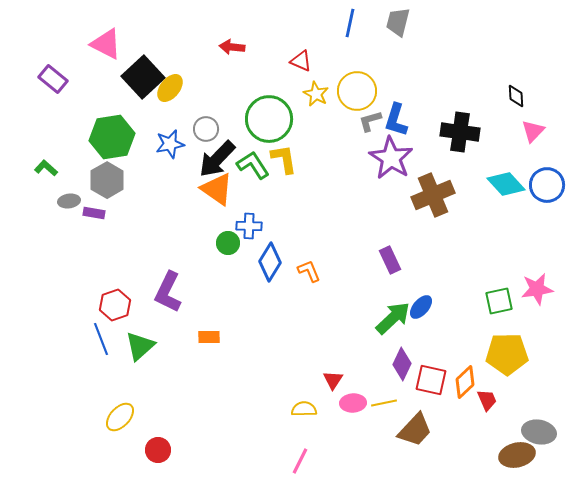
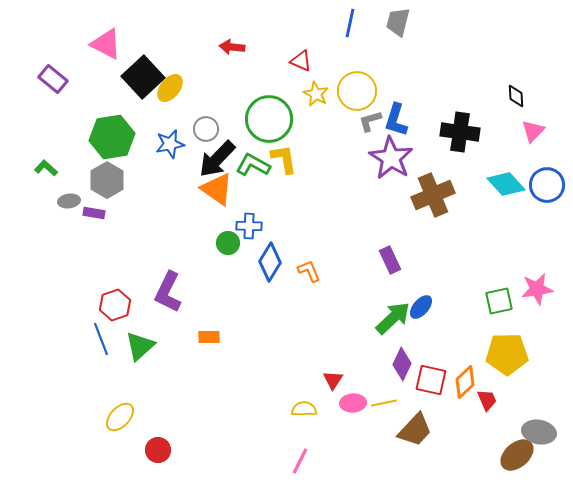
green L-shape at (253, 165): rotated 28 degrees counterclockwise
brown ellipse at (517, 455): rotated 28 degrees counterclockwise
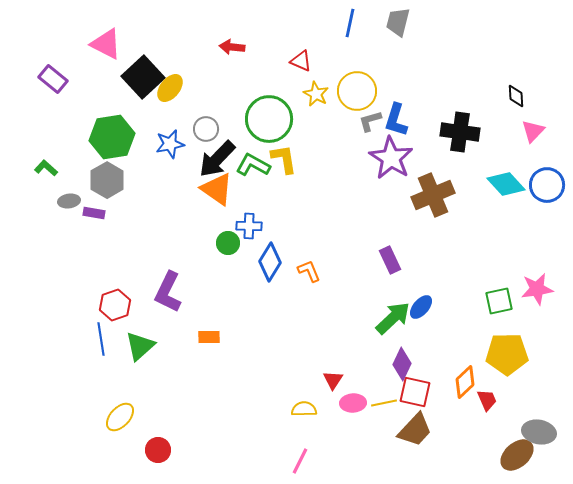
blue line at (101, 339): rotated 12 degrees clockwise
red square at (431, 380): moved 16 px left, 12 px down
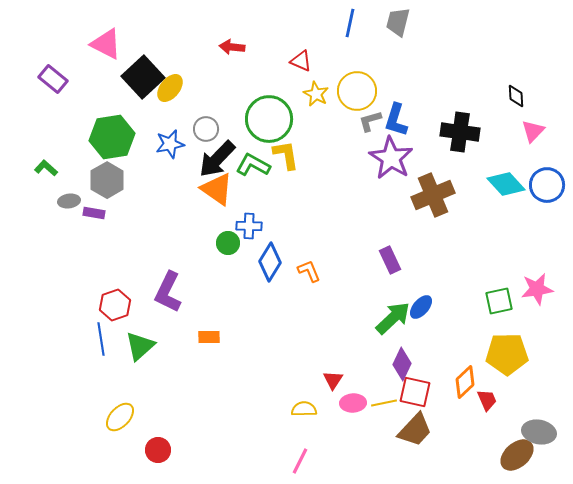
yellow L-shape at (284, 159): moved 2 px right, 4 px up
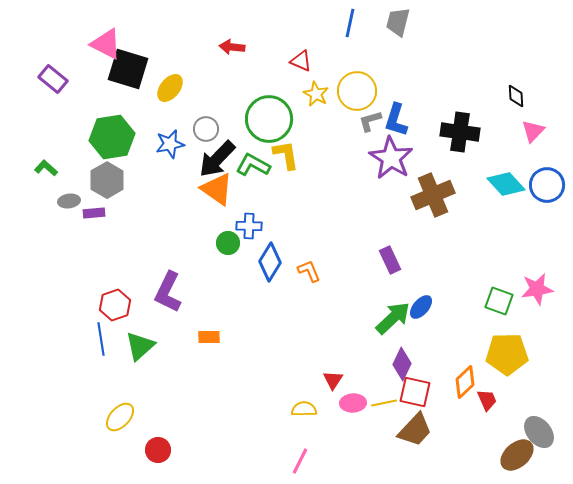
black square at (143, 77): moved 15 px left, 8 px up; rotated 30 degrees counterclockwise
purple rectangle at (94, 213): rotated 15 degrees counterclockwise
green square at (499, 301): rotated 32 degrees clockwise
gray ellipse at (539, 432): rotated 40 degrees clockwise
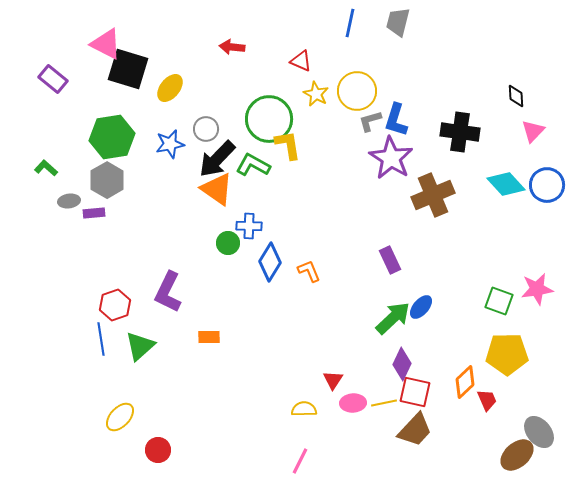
yellow L-shape at (286, 155): moved 2 px right, 10 px up
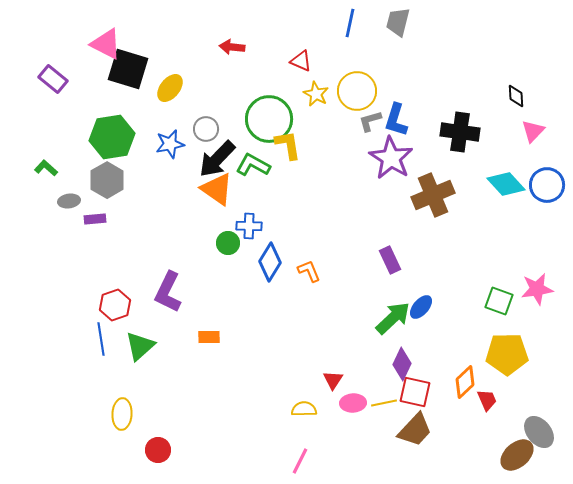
purple rectangle at (94, 213): moved 1 px right, 6 px down
yellow ellipse at (120, 417): moved 2 px right, 3 px up; rotated 40 degrees counterclockwise
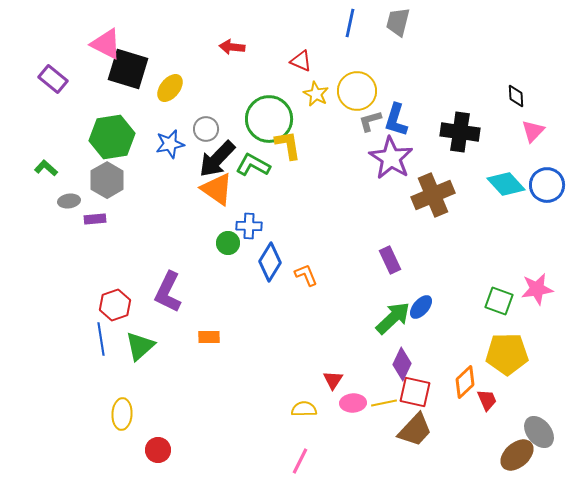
orange L-shape at (309, 271): moved 3 px left, 4 px down
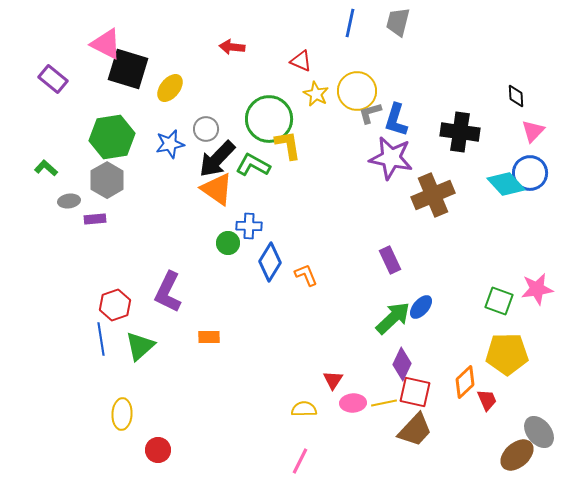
gray L-shape at (370, 121): moved 8 px up
purple star at (391, 158): rotated 21 degrees counterclockwise
blue circle at (547, 185): moved 17 px left, 12 px up
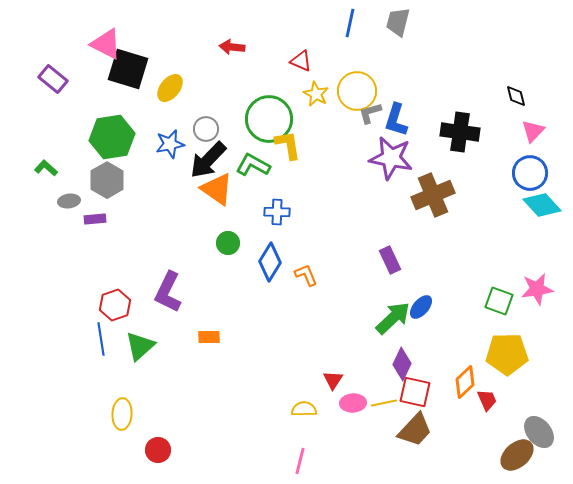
black diamond at (516, 96): rotated 10 degrees counterclockwise
black arrow at (217, 159): moved 9 px left, 1 px down
cyan diamond at (506, 184): moved 36 px right, 21 px down
blue cross at (249, 226): moved 28 px right, 14 px up
pink line at (300, 461): rotated 12 degrees counterclockwise
